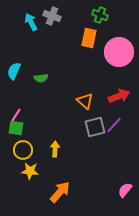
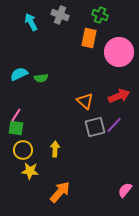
gray cross: moved 8 px right, 1 px up
cyan semicircle: moved 5 px right, 3 px down; rotated 42 degrees clockwise
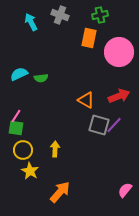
green cross: rotated 35 degrees counterclockwise
orange triangle: moved 1 px right, 1 px up; rotated 12 degrees counterclockwise
pink line: moved 1 px down
gray square: moved 4 px right, 2 px up; rotated 30 degrees clockwise
yellow star: rotated 24 degrees clockwise
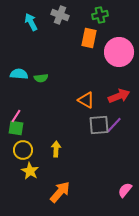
cyan semicircle: rotated 30 degrees clockwise
gray square: rotated 20 degrees counterclockwise
yellow arrow: moved 1 px right
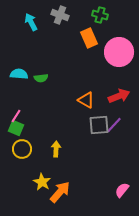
green cross: rotated 28 degrees clockwise
orange rectangle: rotated 36 degrees counterclockwise
green square: rotated 14 degrees clockwise
yellow circle: moved 1 px left, 1 px up
yellow star: moved 12 px right, 11 px down
pink semicircle: moved 3 px left
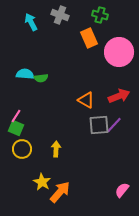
cyan semicircle: moved 6 px right
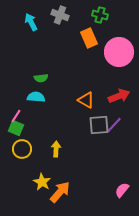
cyan semicircle: moved 11 px right, 23 px down
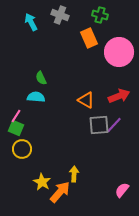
green semicircle: rotated 72 degrees clockwise
yellow arrow: moved 18 px right, 25 px down
